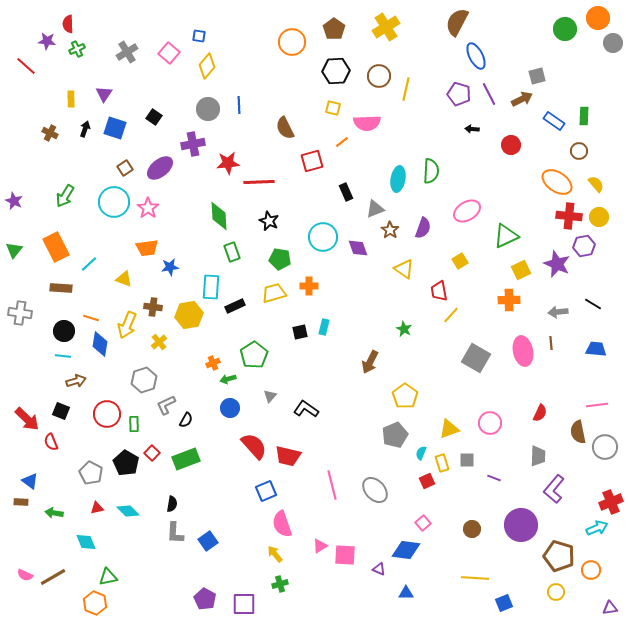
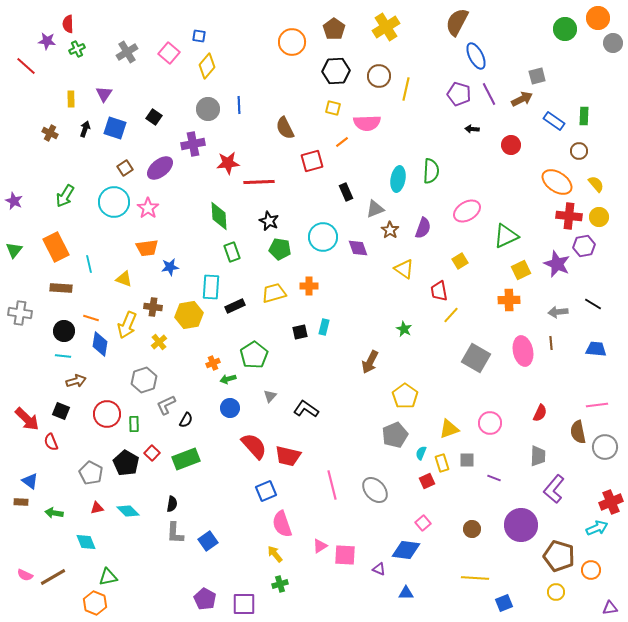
green pentagon at (280, 259): moved 10 px up
cyan line at (89, 264): rotated 60 degrees counterclockwise
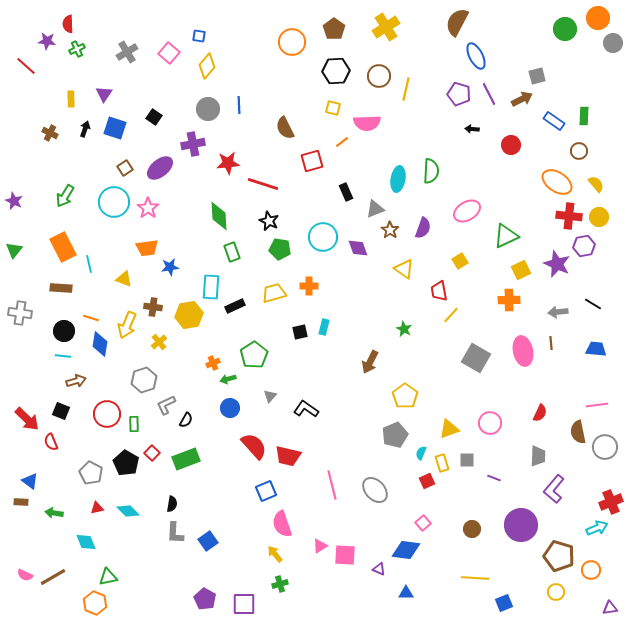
red line at (259, 182): moved 4 px right, 2 px down; rotated 20 degrees clockwise
orange rectangle at (56, 247): moved 7 px right
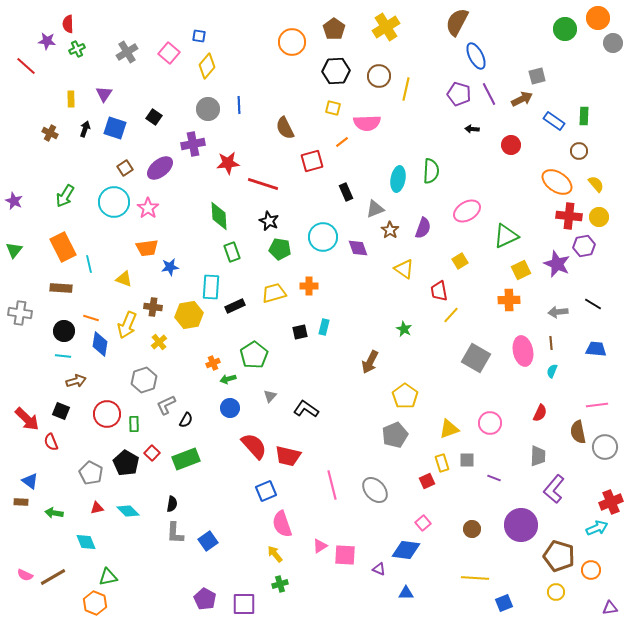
cyan semicircle at (421, 453): moved 131 px right, 82 px up
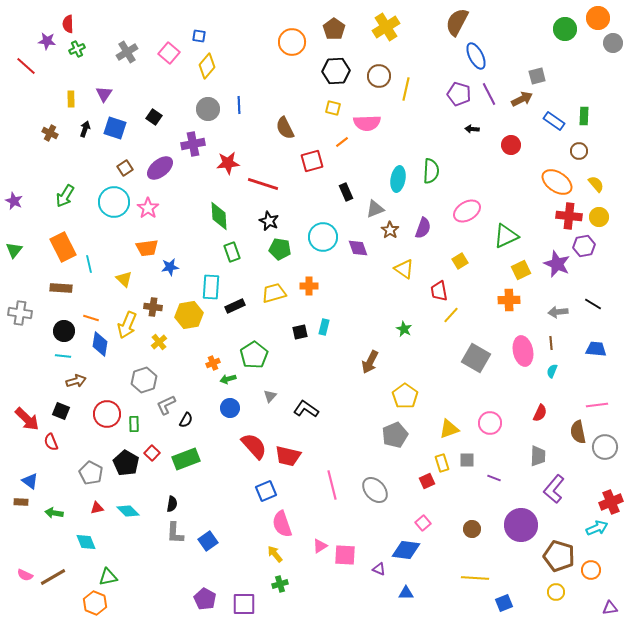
yellow triangle at (124, 279): rotated 24 degrees clockwise
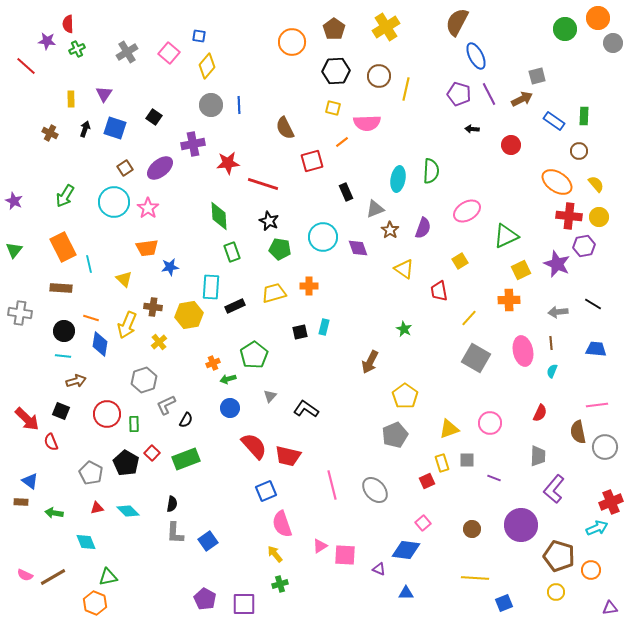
gray circle at (208, 109): moved 3 px right, 4 px up
yellow line at (451, 315): moved 18 px right, 3 px down
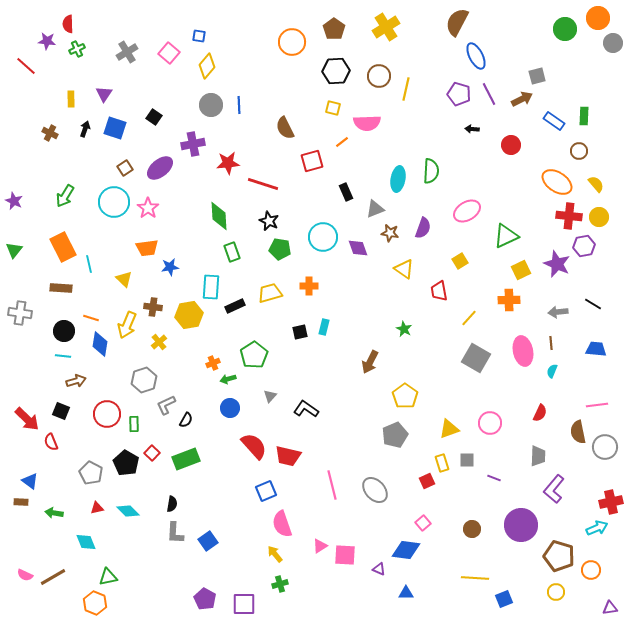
brown star at (390, 230): moved 3 px down; rotated 24 degrees counterclockwise
yellow trapezoid at (274, 293): moved 4 px left
red cross at (611, 502): rotated 10 degrees clockwise
blue square at (504, 603): moved 4 px up
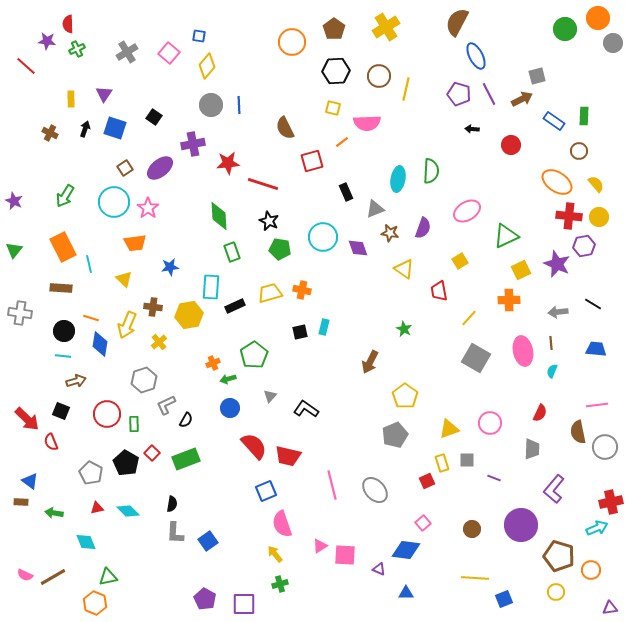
orange trapezoid at (147, 248): moved 12 px left, 5 px up
orange cross at (309, 286): moved 7 px left, 4 px down; rotated 12 degrees clockwise
gray trapezoid at (538, 456): moved 6 px left, 7 px up
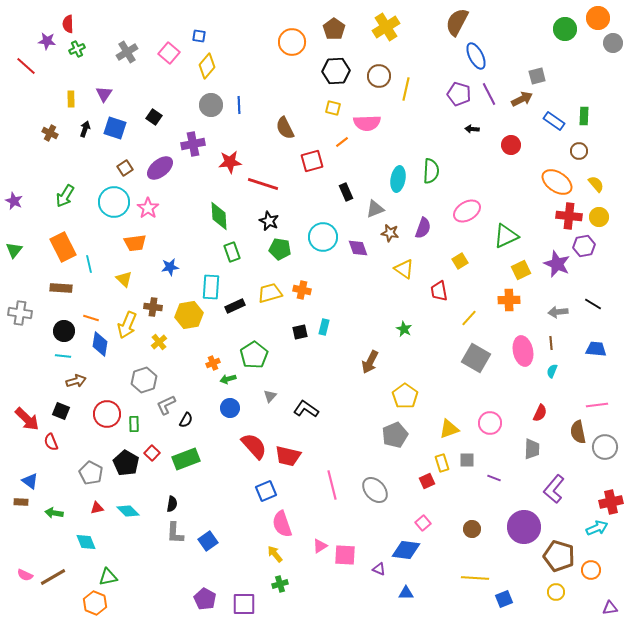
red star at (228, 163): moved 2 px right, 1 px up
purple circle at (521, 525): moved 3 px right, 2 px down
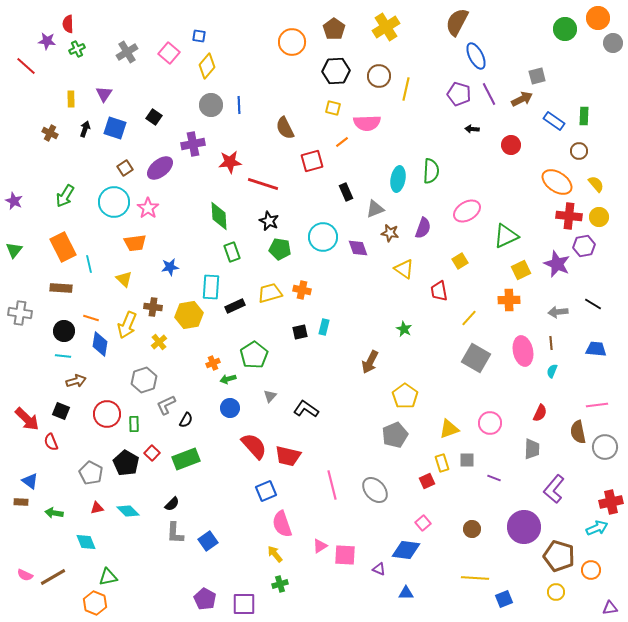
black semicircle at (172, 504): rotated 35 degrees clockwise
